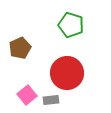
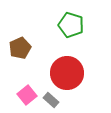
gray rectangle: rotated 49 degrees clockwise
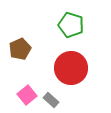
brown pentagon: moved 1 px down
red circle: moved 4 px right, 5 px up
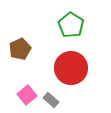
green pentagon: rotated 15 degrees clockwise
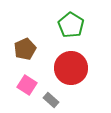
brown pentagon: moved 5 px right
pink square: moved 10 px up; rotated 18 degrees counterclockwise
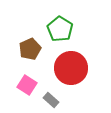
green pentagon: moved 11 px left, 4 px down
brown pentagon: moved 5 px right
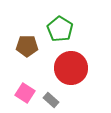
brown pentagon: moved 3 px left, 3 px up; rotated 25 degrees clockwise
pink square: moved 2 px left, 8 px down
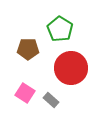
brown pentagon: moved 1 px right, 3 px down
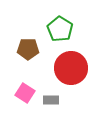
gray rectangle: rotated 42 degrees counterclockwise
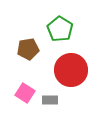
brown pentagon: rotated 10 degrees counterclockwise
red circle: moved 2 px down
gray rectangle: moved 1 px left
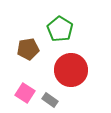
gray rectangle: rotated 35 degrees clockwise
